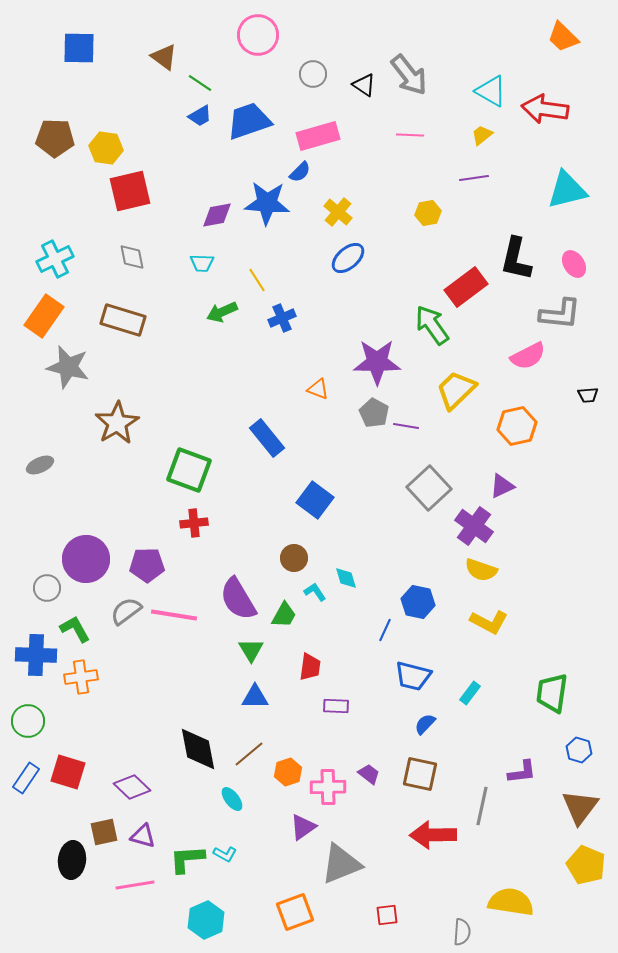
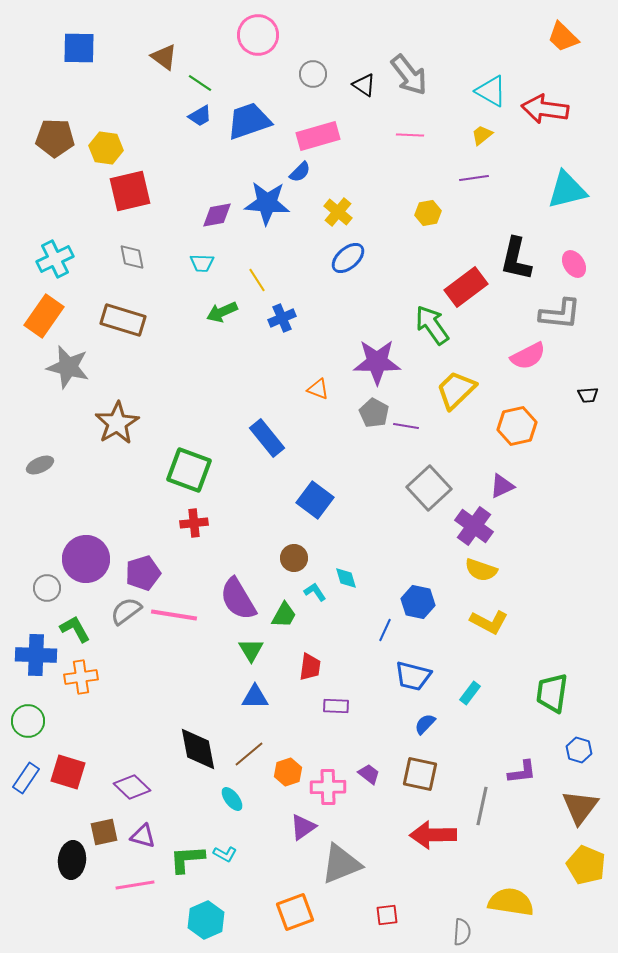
purple pentagon at (147, 565): moved 4 px left, 8 px down; rotated 16 degrees counterclockwise
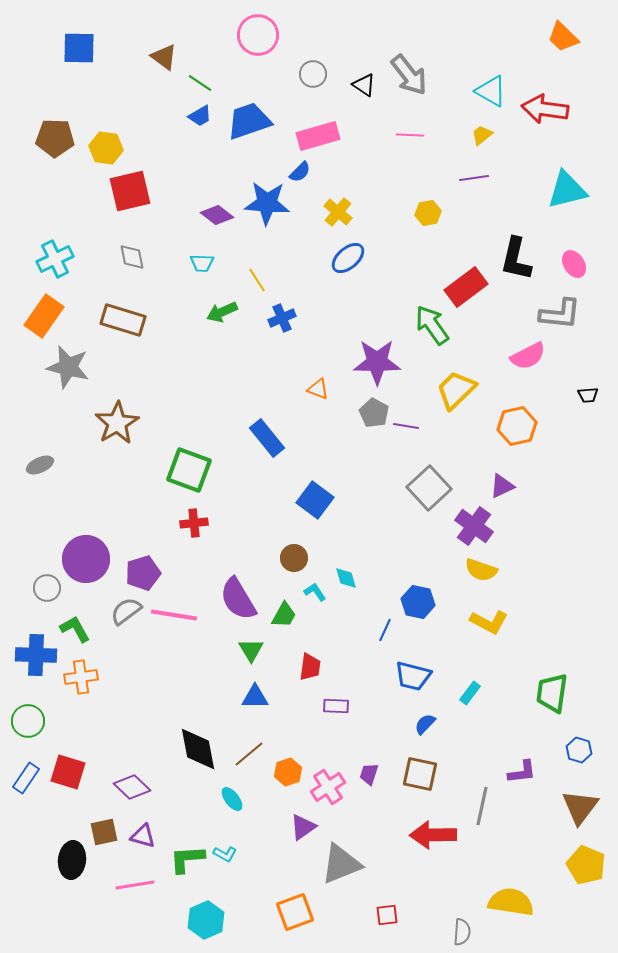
purple diamond at (217, 215): rotated 48 degrees clockwise
purple trapezoid at (369, 774): rotated 110 degrees counterclockwise
pink cross at (328, 787): rotated 32 degrees counterclockwise
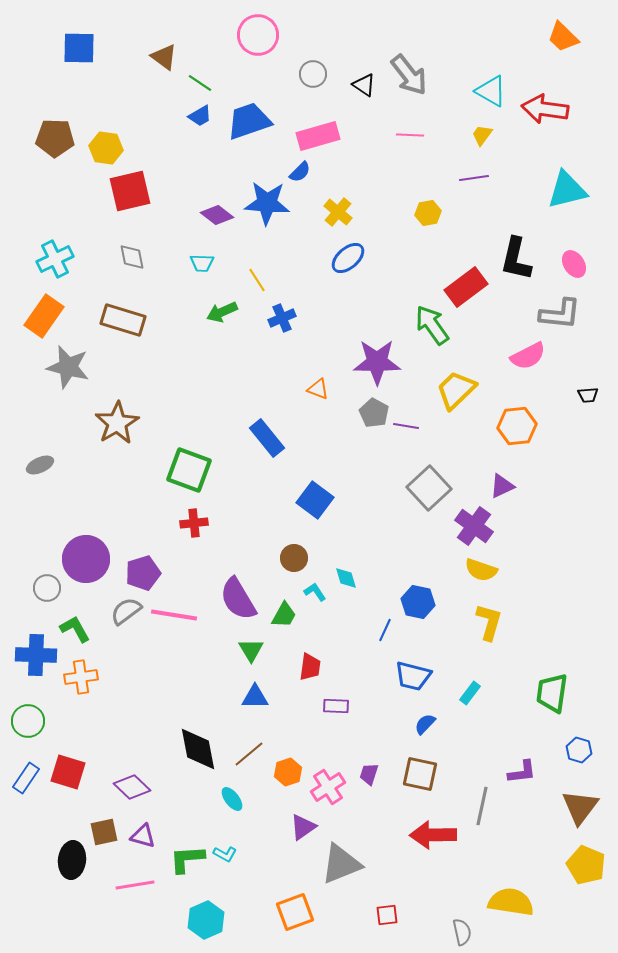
yellow trapezoid at (482, 135): rotated 15 degrees counterclockwise
orange hexagon at (517, 426): rotated 6 degrees clockwise
yellow L-shape at (489, 622): rotated 102 degrees counterclockwise
gray semicircle at (462, 932): rotated 16 degrees counterclockwise
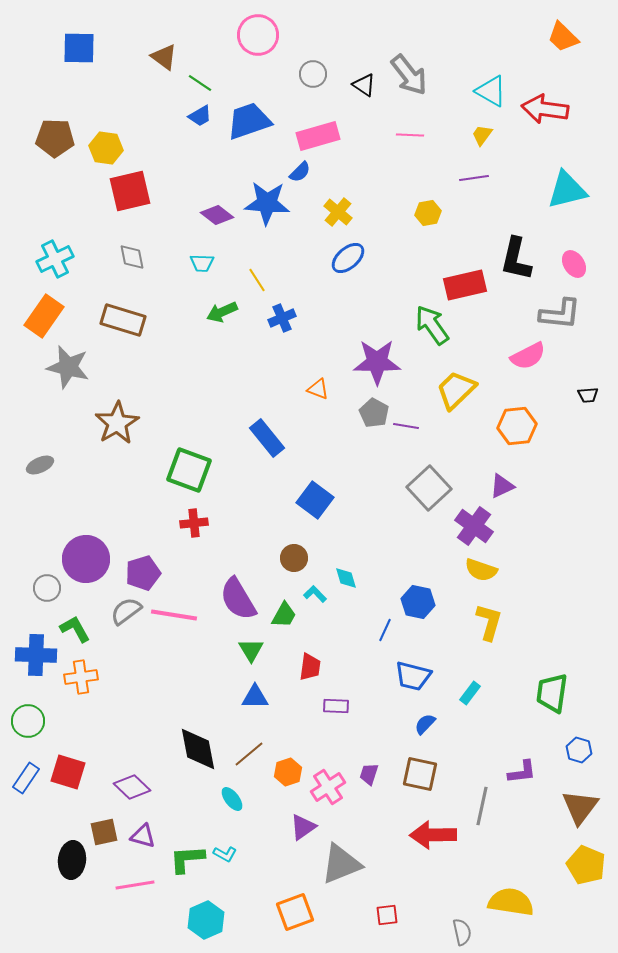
red rectangle at (466, 287): moved 1 px left, 2 px up; rotated 24 degrees clockwise
cyan L-shape at (315, 592): moved 2 px down; rotated 10 degrees counterclockwise
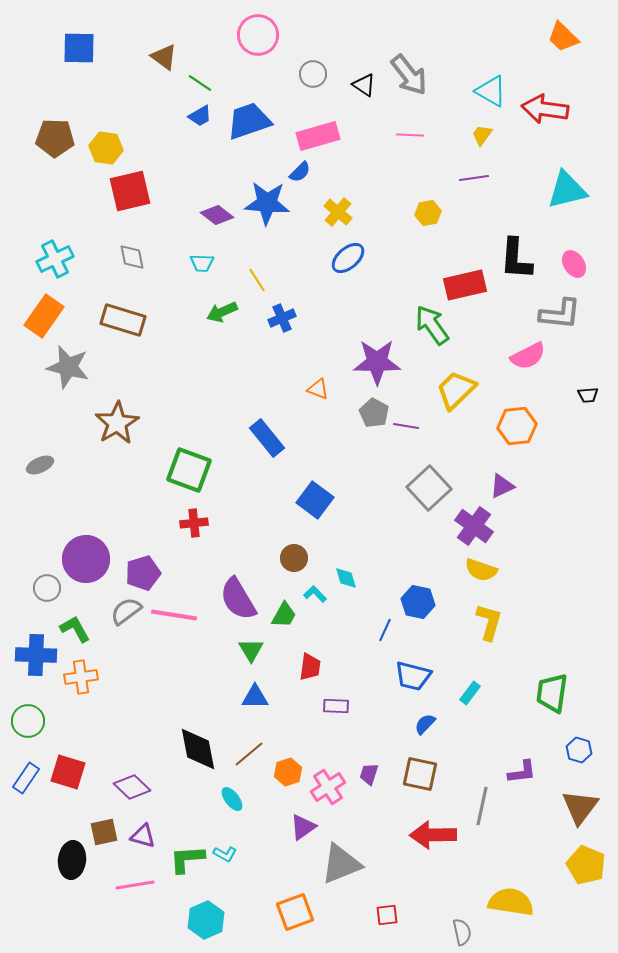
black L-shape at (516, 259): rotated 9 degrees counterclockwise
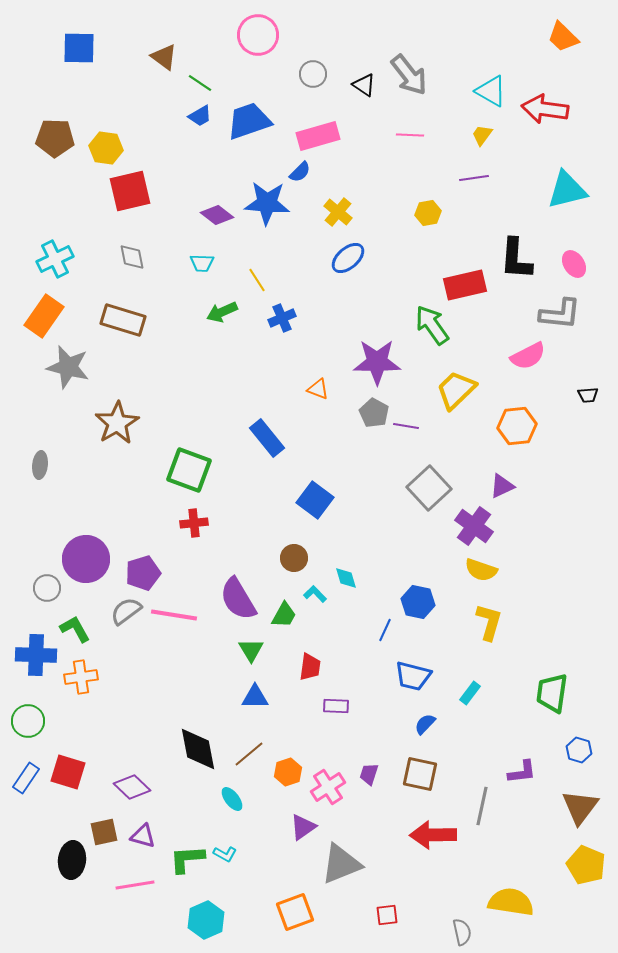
gray ellipse at (40, 465): rotated 60 degrees counterclockwise
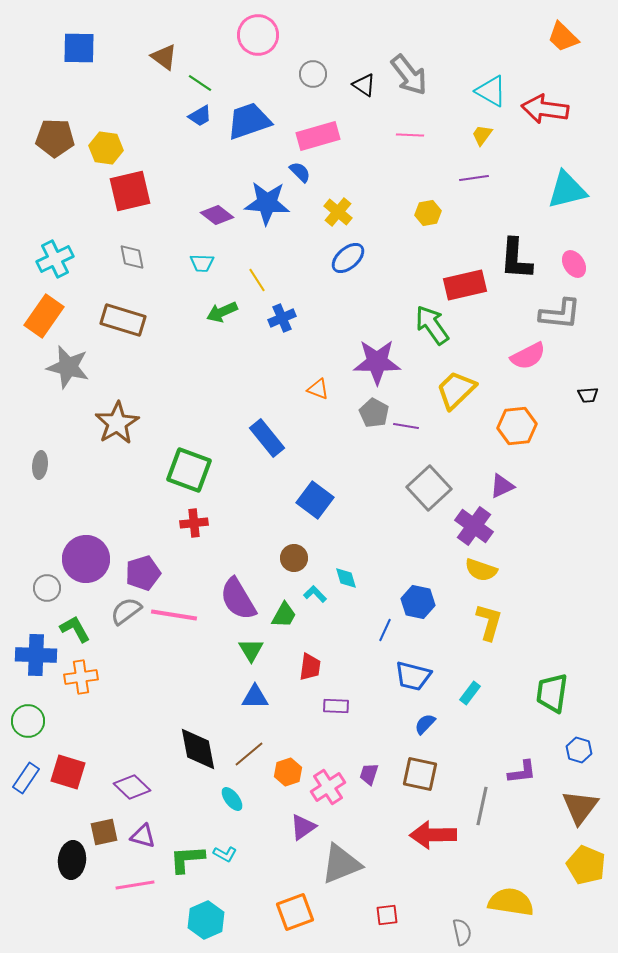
blue semicircle at (300, 172): rotated 90 degrees counterclockwise
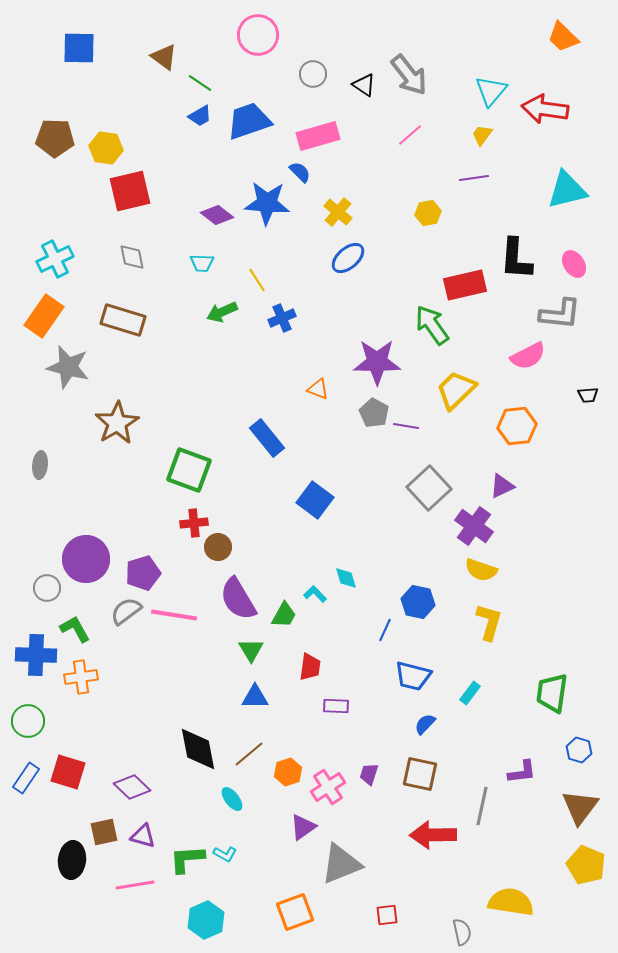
cyan triangle at (491, 91): rotated 40 degrees clockwise
pink line at (410, 135): rotated 44 degrees counterclockwise
brown circle at (294, 558): moved 76 px left, 11 px up
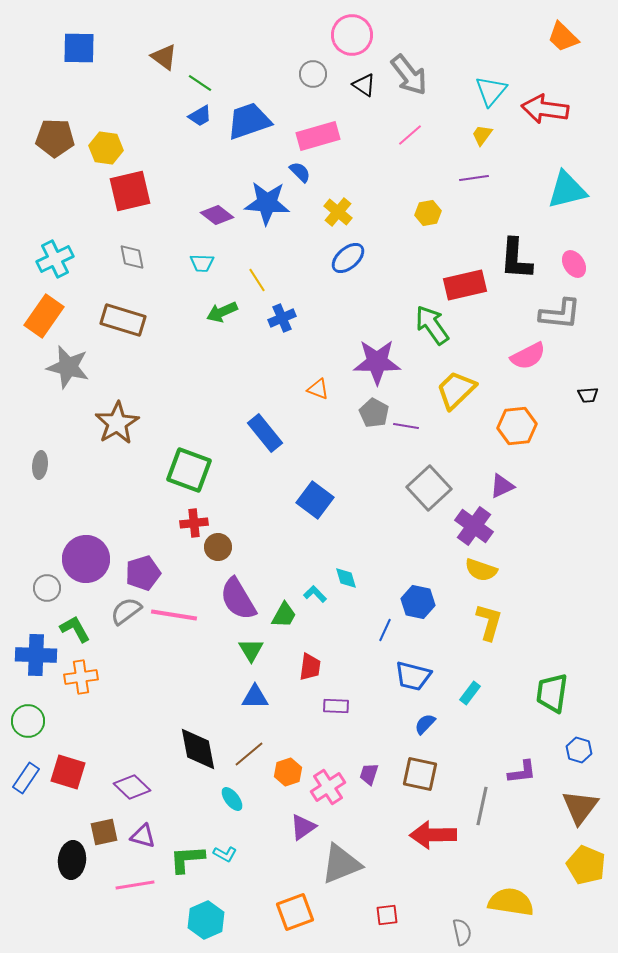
pink circle at (258, 35): moved 94 px right
blue rectangle at (267, 438): moved 2 px left, 5 px up
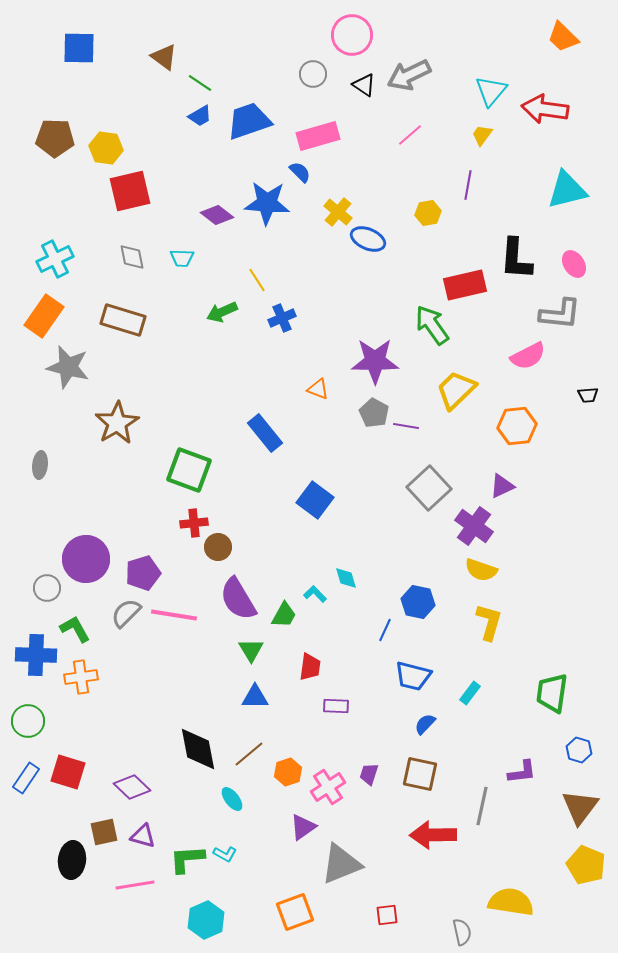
gray arrow at (409, 75): rotated 102 degrees clockwise
purple line at (474, 178): moved 6 px left, 7 px down; rotated 72 degrees counterclockwise
blue ellipse at (348, 258): moved 20 px right, 19 px up; rotated 64 degrees clockwise
cyan trapezoid at (202, 263): moved 20 px left, 5 px up
purple star at (377, 362): moved 2 px left, 1 px up
gray semicircle at (126, 611): moved 2 px down; rotated 8 degrees counterclockwise
